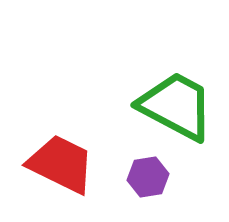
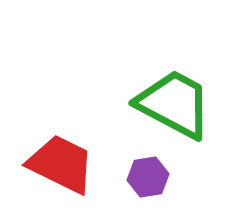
green trapezoid: moved 2 px left, 2 px up
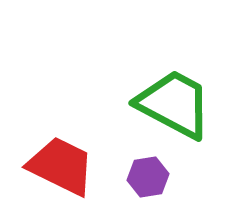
red trapezoid: moved 2 px down
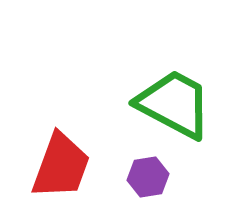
red trapezoid: rotated 84 degrees clockwise
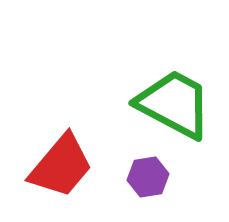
red trapezoid: rotated 20 degrees clockwise
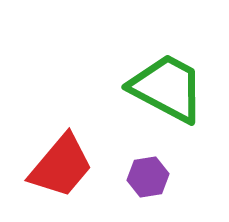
green trapezoid: moved 7 px left, 16 px up
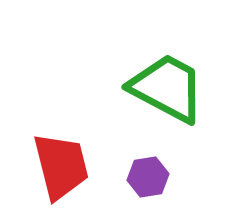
red trapezoid: rotated 54 degrees counterclockwise
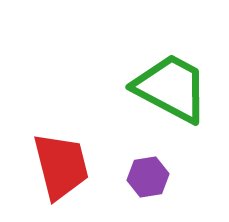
green trapezoid: moved 4 px right
